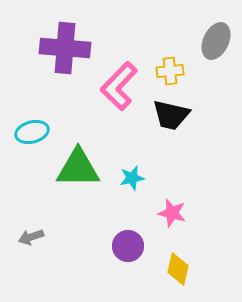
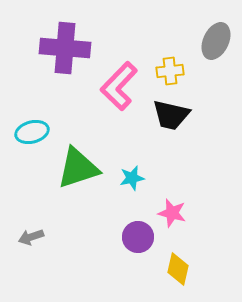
green triangle: rotated 18 degrees counterclockwise
purple circle: moved 10 px right, 9 px up
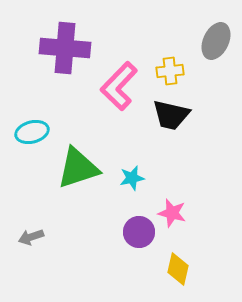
purple circle: moved 1 px right, 5 px up
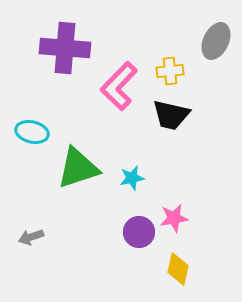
cyan ellipse: rotated 28 degrees clockwise
pink star: moved 2 px right, 5 px down; rotated 24 degrees counterclockwise
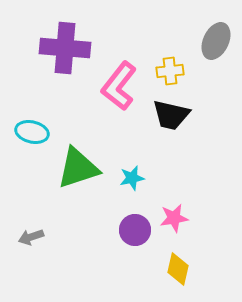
pink L-shape: rotated 6 degrees counterclockwise
purple circle: moved 4 px left, 2 px up
